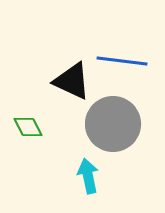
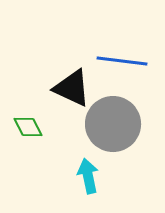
black triangle: moved 7 px down
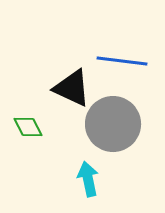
cyan arrow: moved 3 px down
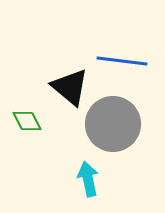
black triangle: moved 2 px left, 1 px up; rotated 15 degrees clockwise
green diamond: moved 1 px left, 6 px up
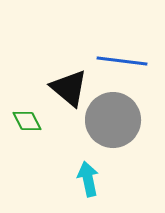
black triangle: moved 1 px left, 1 px down
gray circle: moved 4 px up
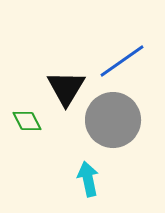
blue line: rotated 42 degrees counterclockwise
black triangle: moved 3 px left; rotated 21 degrees clockwise
